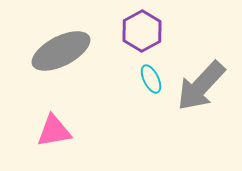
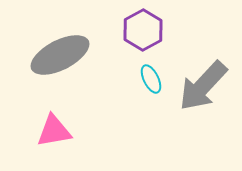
purple hexagon: moved 1 px right, 1 px up
gray ellipse: moved 1 px left, 4 px down
gray arrow: moved 2 px right
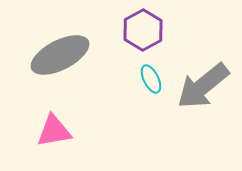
gray arrow: rotated 8 degrees clockwise
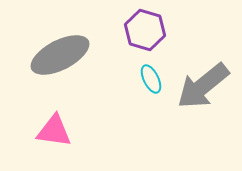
purple hexagon: moved 2 px right; rotated 15 degrees counterclockwise
pink triangle: rotated 18 degrees clockwise
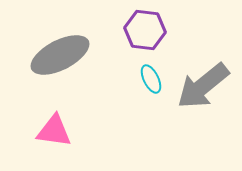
purple hexagon: rotated 9 degrees counterclockwise
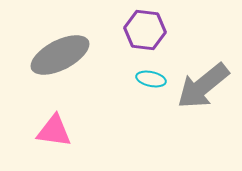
cyan ellipse: rotated 52 degrees counterclockwise
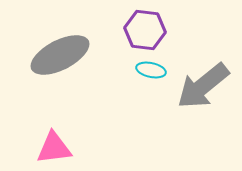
cyan ellipse: moved 9 px up
pink triangle: moved 17 px down; rotated 15 degrees counterclockwise
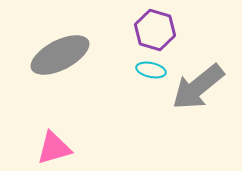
purple hexagon: moved 10 px right; rotated 9 degrees clockwise
gray arrow: moved 5 px left, 1 px down
pink triangle: rotated 9 degrees counterclockwise
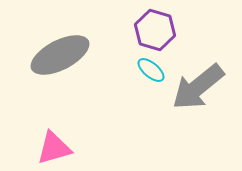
cyan ellipse: rotated 28 degrees clockwise
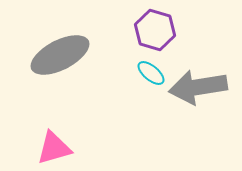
cyan ellipse: moved 3 px down
gray arrow: rotated 30 degrees clockwise
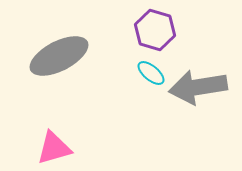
gray ellipse: moved 1 px left, 1 px down
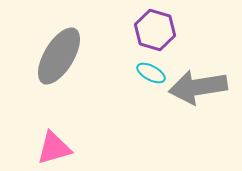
gray ellipse: rotated 32 degrees counterclockwise
cyan ellipse: rotated 12 degrees counterclockwise
